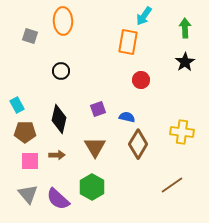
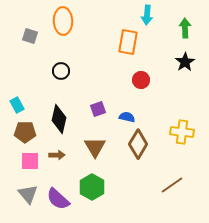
cyan arrow: moved 3 px right, 1 px up; rotated 30 degrees counterclockwise
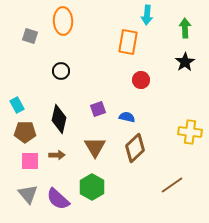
yellow cross: moved 8 px right
brown diamond: moved 3 px left, 4 px down; rotated 16 degrees clockwise
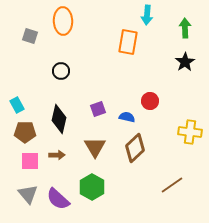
red circle: moved 9 px right, 21 px down
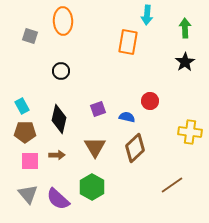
cyan rectangle: moved 5 px right, 1 px down
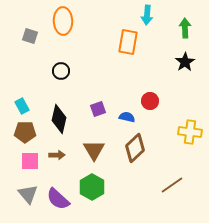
brown triangle: moved 1 px left, 3 px down
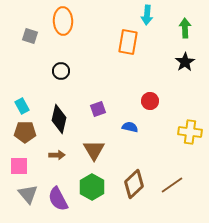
blue semicircle: moved 3 px right, 10 px down
brown diamond: moved 1 px left, 36 px down
pink square: moved 11 px left, 5 px down
purple semicircle: rotated 20 degrees clockwise
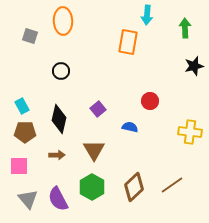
black star: moved 9 px right, 4 px down; rotated 18 degrees clockwise
purple square: rotated 21 degrees counterclockwise
brown diamond: moved 3 px down
gray triangle: moved 5 px down
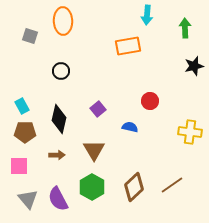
orange rectangle: moved 4 px down; rotated 70 degrees clockwise
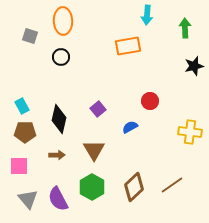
black circle: moved 14 px up
blue semicircle: rotated 42 degrees counterclockwise
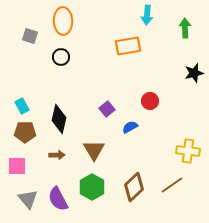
black star: moved 7 px down
purple square: moved 9 px right
yellow cross: moved 2 px left, 19 px down
pink square: moved 2 px left
